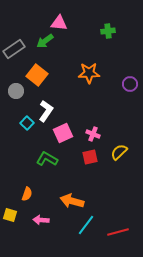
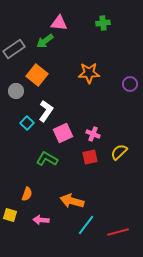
green cross: moved 5 px left, 8 px up
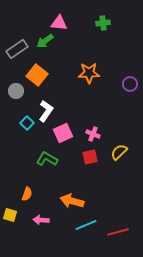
gray rectangle: moved 3 px right
cyan line: rotated 30 degrees clockwise
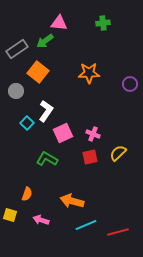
orange square: moved 1 px right, 3 px up
yellow semicircle: moved 1 px left, 1 px down
pink arrow: rotated 14 degrees clockwise
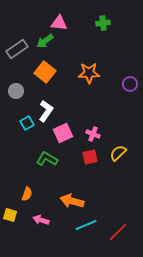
orange square: moved 7 px right
cyan square: rotated 16 degrees clockwise
red line: rotated 30 degrees counterclockwise
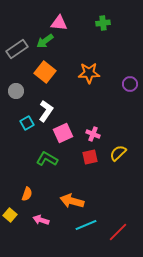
yellow square: rotated 24 degrees clockwise
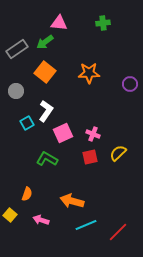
green arrow: moved 1 px down
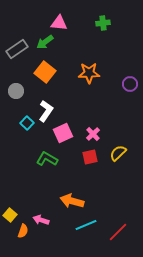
cyan square: rotated 16 degrees counterclockwise
pink cross: rotated 24 degrees clockwise
orange semicircle: moved 4 px left, 37 px down
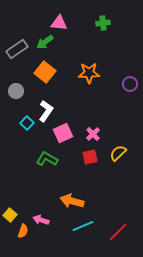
cyan line: moved 3 px left, 1 px down
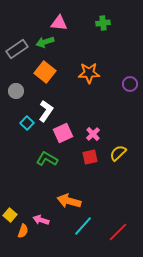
green arrow: rotated 18 degrees clockwise
orange arrow: moved 3 px left
cyan line: rotated 25 degrees counterclockwise
